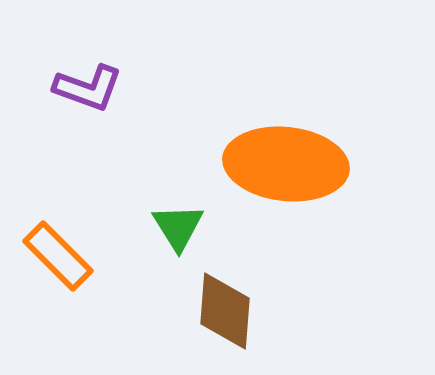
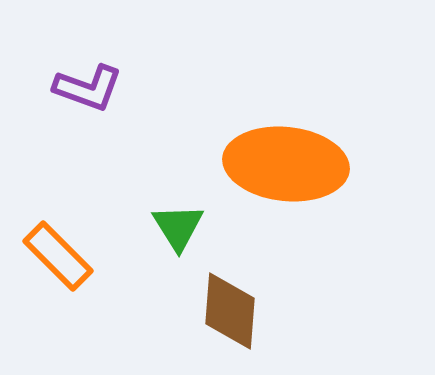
brown diamond: moved 5 px right
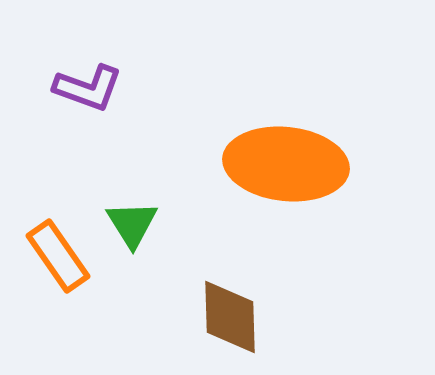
green triangle: moved 46 px left, 3 px up
orange rectangle: rotated 10 degrees clockwise
brown diamond: moved 6 px down; rotated 6 degrees counterclockwise
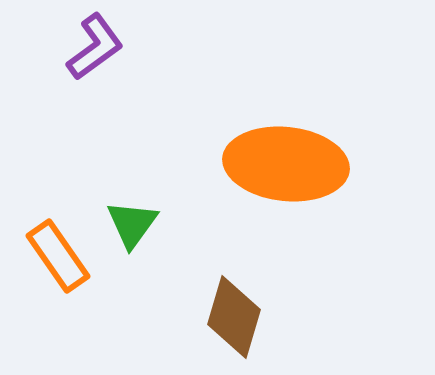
purple L-shape: moved 7 px right, 41 px up; rotated 56 degrees counterclockwise
green triangle: rotated 8 degrees clockwise
brown diamond: moved 4 px right; rotated 18 degrees clockwise
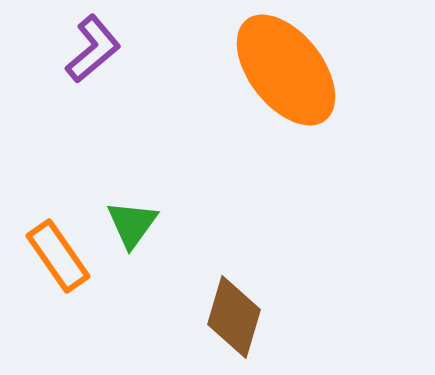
purple L-shape: moved 2 px left, 2 px down; rotated 4 degrees counterclockwise
orange ellipse: moved 94 px up; rotated 46 degrees clockwise
